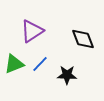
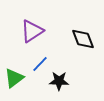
green triangle: moved 14 px down; rotated 15 degrees counterclockwise
black star: moved 8 px left, 6 px down
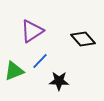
black diamond: rotated 20 degrees counterclockwise
blue line: moved 3 px up
green triangle: moved 7 px up; rotated 15 degrees clockwise
